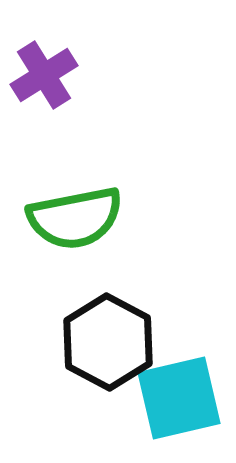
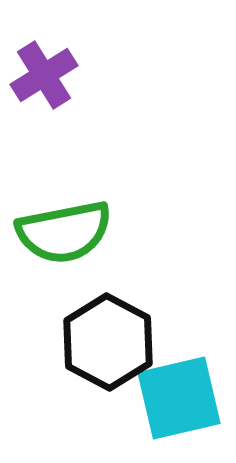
green semicircle: moved 11 px left, 14 px down
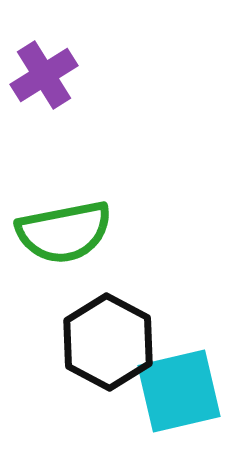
cyan square: moved 7 px up
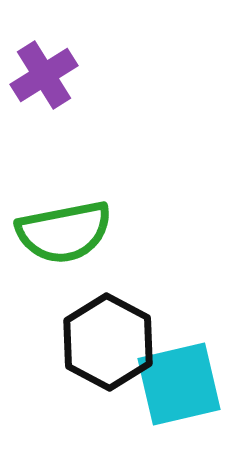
cyan square: moved 7 px up
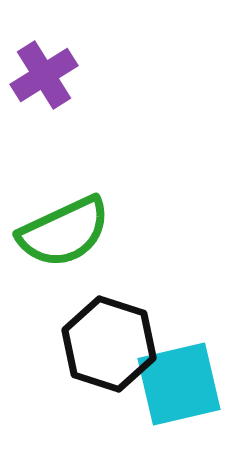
green semicircle: rotated 14 degrees counterclockwise
black hexagon: moved 1 px right, 2 px down; rotated 10 degrees counterclockwise
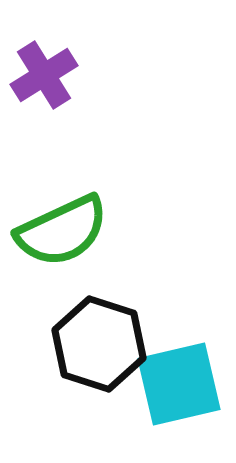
green semicircle: moved 2 px left, 1 px up
black hexagon: moved 10 px left
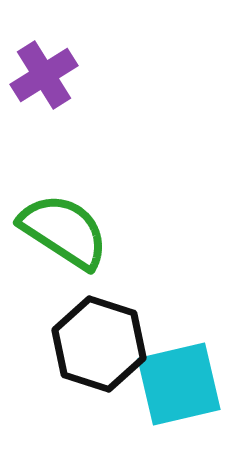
green semicircle: moved 2 px right; rotated 122 degrees counterclockwise
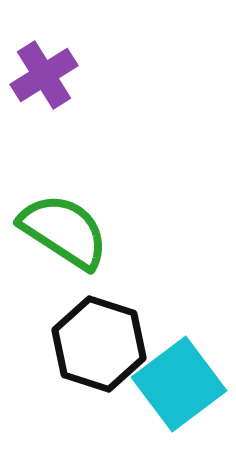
cyan square: rotated 24 degrees counterclockwise
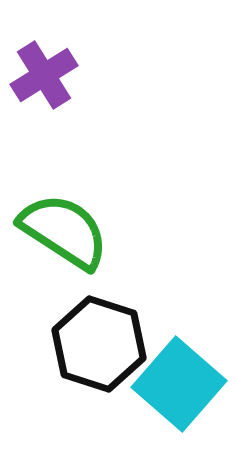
cyan square: rotated 12 degrees counterclockwise
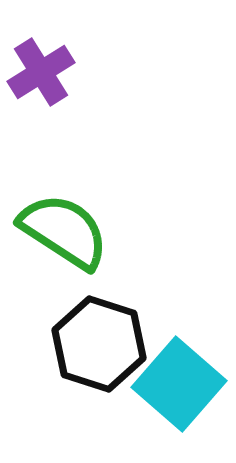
purple cross: moved 3 px left, 3 px up
